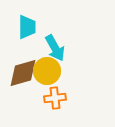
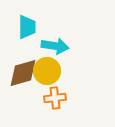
cyan arrow: moved 2 px up; rotated 52 degrees counterclockwise
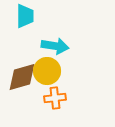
cyan trapezoid: moved 2 px left, 11 px up
brown diamond: moved 1 px left, 4 px down
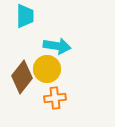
cyan arrow: moved 2 px right
yellow circle: moved 2 px up
brown diamond: rotated 36 degrees counterclockwise
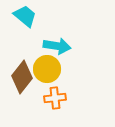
cyan trapezoid: rotated 50 degrees counterclockwise
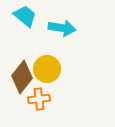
cyan arrow: moved 5 px right, 18 px up
orange cross: moved 16 px left, 1 px down
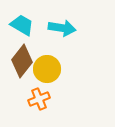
cyan trapezoid: moved 3 px left, 9 px down; rotated 10 degrees counterclockwise
brown diamond: moved 16 px up
orange cross: rotated 15 degrees counterclockwise
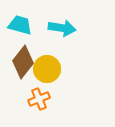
cyan trapezoid: moved 2 px left; rotated 15 degrees counterclockwise
brown diamond: moved 1 px right, 1 px down
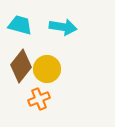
cyan arrow: moved 1 px right, 1 px up
brown diamond: moved 2 px left, 4 px down
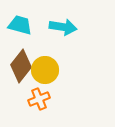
yellow circle: moved 2 px left, 1 px down
